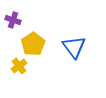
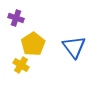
purple cross: moved 3 px right, 2 px up
yellow cross: moved 2 px right, 1 px up; rotated 21 degrees counterclockwise
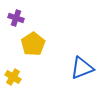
blue triangle: moved 8 px right, 21 px down; rotated 45 degrees clockwise
yellow cross: moved 8 px left, 12 px down
